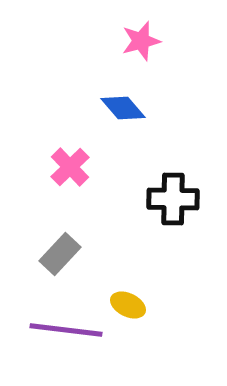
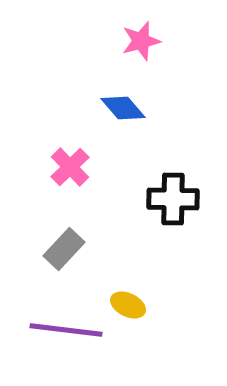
gray rectangle: moved 4 px right, 5 px up
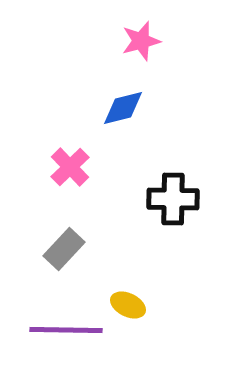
blue diamond: rotated 63 degrees counterclockwise
purple line: rotated 6 degrees counterclockwise
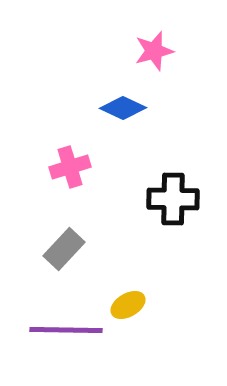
pink star: moved 13 px right, 10 px down
blue diamond: rotated 39 degrees clockwise
pink cross: rotated 27 degrees clockwise
yellow ellipse: rotated 56 degrees counterclockwise
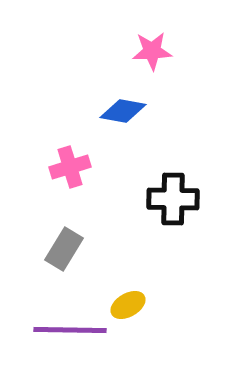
pink star: moved 2 px left; rotated 12 degrees clockwise
blue diamond: moved 3 px down; rotated 15 degrees counterclockwise
gray rectangle: rotated 12 degrees counterclockwise
purple line: moved 4 px right
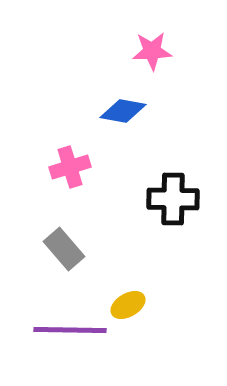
gray rectangle: rotated 72 degrees counterclockwise
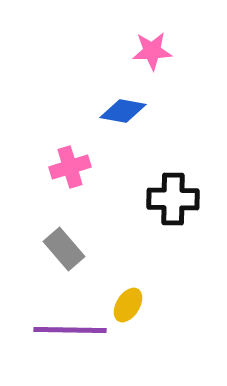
yellow ellipse: rotated 28 degrees counterclockwise
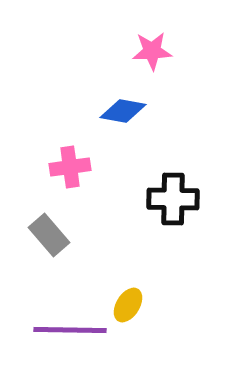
pink cross: rotated 9 degrees clockwise
gray rectangle: moved 15 px left, 14 px up
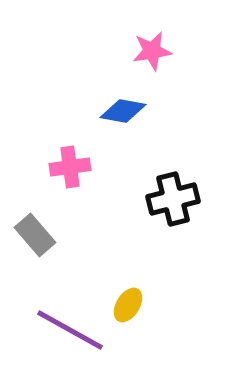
pink star: rotated 6 degrees counterclockwise
black cross: rotated 15 degrees counterclockwise
gray rectangle: moved 14 px left
purple line: rotated 28 degrees clockwise
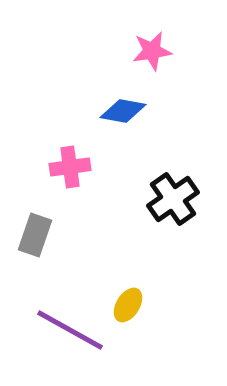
black cross: rotated 21 degrees counterclockwise
gray rectangle: rotated 60 degrees clockwise
